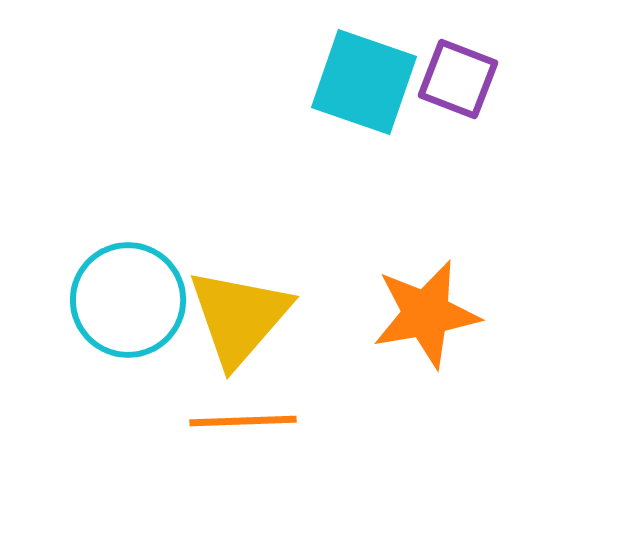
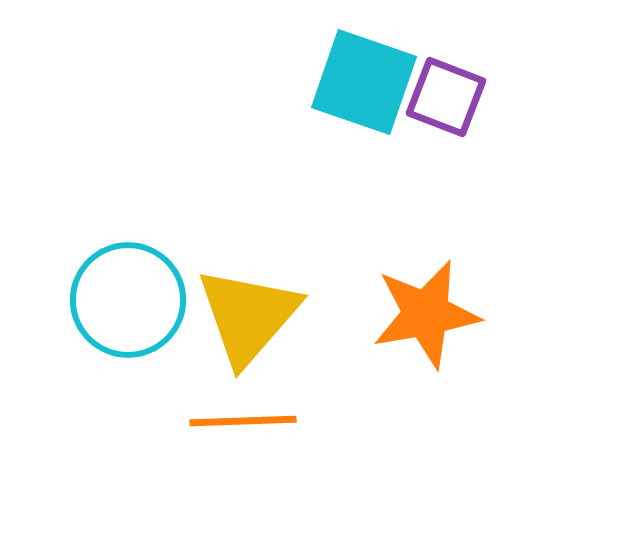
purple square: moved 12 px left, 18 px down
yellow triangle: moved 9 px right, 1 px up
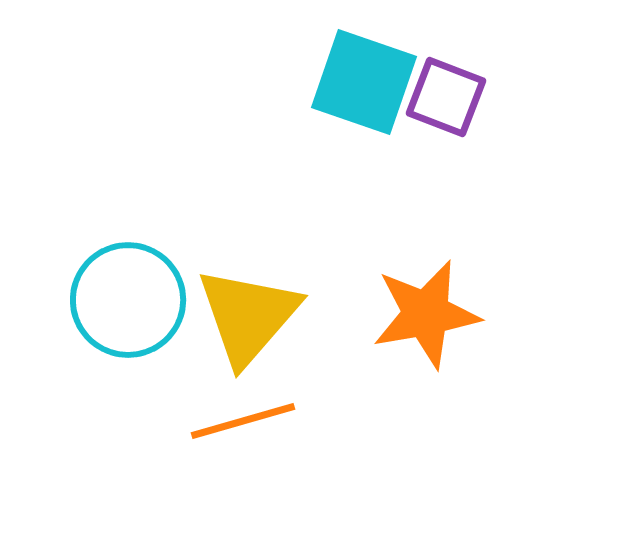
orange line: rotated 14 degrees counterclockwise
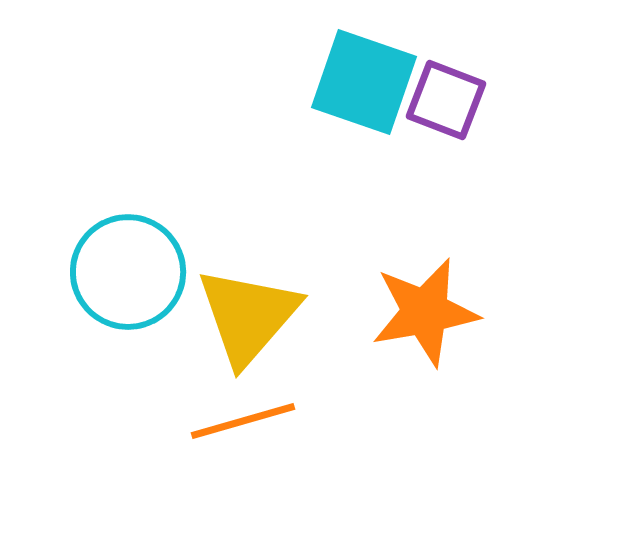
purple square: moved 3 px down
cyan circle: moved 28 px up
orange star: moved 1 px left, 2 px up
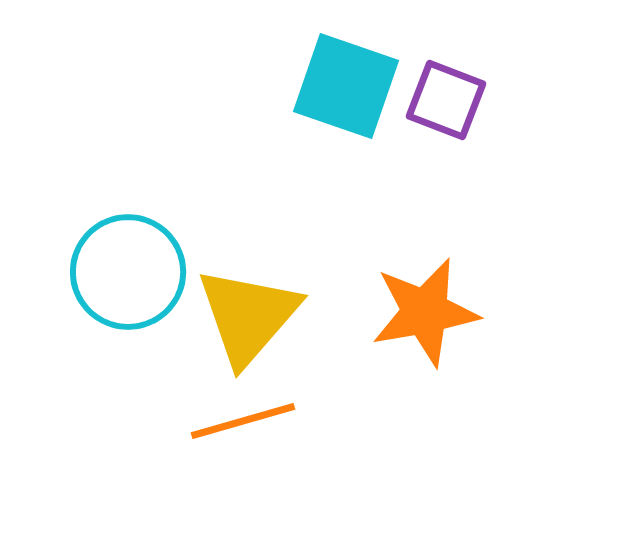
cyan square: moved 18 px left, 4 px down
